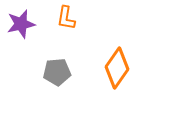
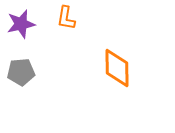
orange diamond: rotated 36 degrees counterclockwise
gray pentagon: moved 36 px left
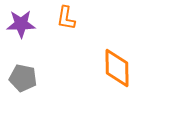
purple star: rotated 12 degrees clockwise
gray pentagon: moved 2 px right, 6 px down; rotated 16 degrees clockwise
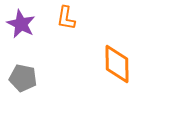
purple star: rotated 28 degrees clockwise
orange diamond: moved 4 px up
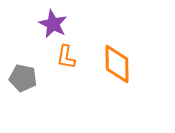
orange L-shape: moved 39 px down
purple star: moved 32 px right
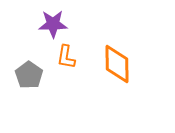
purple star: rotated 28 degrees counterclockwise
gray pentagon: moved 6 px right, 3 px up; rotated 24 degrees clockwise
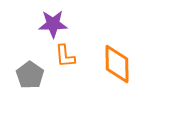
orange L-shape: moved 1 px left, 1 px up; rotated 15 degrees counterclockwise
gray pentagon: moved 1 px right
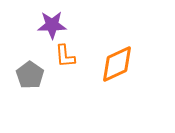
purple star: moved 1 px left, 1 px down
orange diamond: rotated 66 degrees clockwise
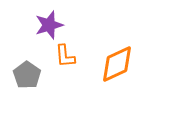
purple star: moved 3 px left; rotated 16 degrees counterclockwise
gray pentagon: moved 3 px left
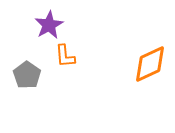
purple star: rotated 12 degrees counterclockwise
orange diamond: moved 33 px right
